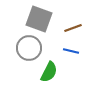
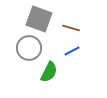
brown line: moved 2 px left; rotated 36 degrees clockwise
blue line: moved 1 px right; rotated 42 degrees counterclockwise
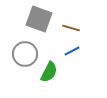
gray circle: moved 4 px left, 6 px down
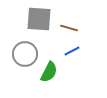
gray square: rotated 16 degrees counterclockwise
brown line: moved 2 px left
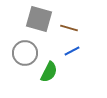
gray square: rotated 12 degrees clockwise
gray circle: moved 1 px up
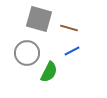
gray circle: moved 2 px right
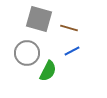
green semicircle: moved 1 px left, 1 px up
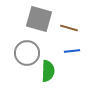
blue line: rotated 21 degrees clockwise
green semicircle: rotated 25 degrees counterclockwise
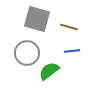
gray square: moved 2 px left
brown line: moved 1 px up
green semicircle: moved 1 px right; rotated 130 degrees counterclockwise
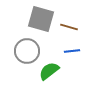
gray square: moved 4 px right
gray circle: moved 2 px up
